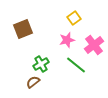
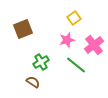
green cross: moved 2 px up
brown semicircle: rotated 72 degrees clockwise
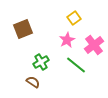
pink star: rotated 14 degrees counterclockwise
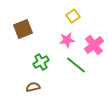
yellow square: moved 1 px left, 2 px up
pink star: rotated 21 degrees clockwise
brown semicircle: moved 5 px down; rotated 48 degrees counterclockwise
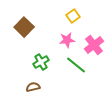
brown square: moved 1 px right, 2 px up; rotated 24 degrees counterclockwise
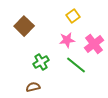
brown square: moved 1 px up
pink cross: moved 1 px up
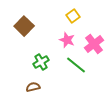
pink star: rotated 28 degrees clockwise
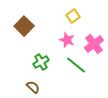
brown semicircle: rotated 56 degrees clockwise
